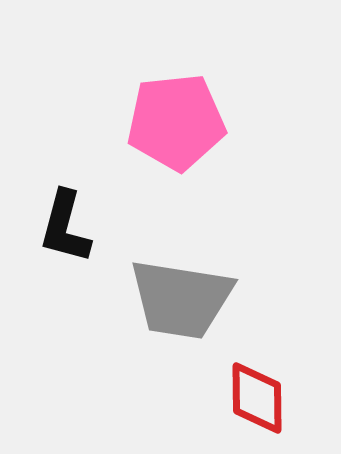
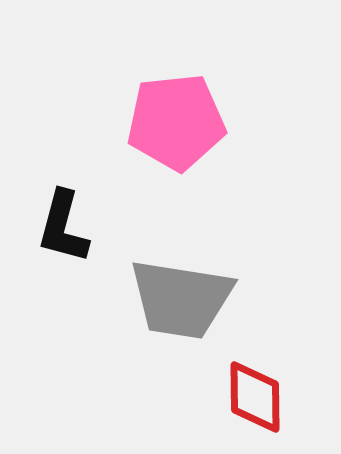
black L-shape: moved 2 px left
red diamond: moved 2 px left, 1 px up
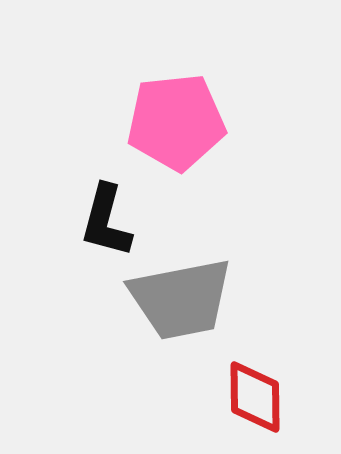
black L-shape: moved 43 px right, 6 px up
gray trapezoid: rotated 20 degrees counterclockwise
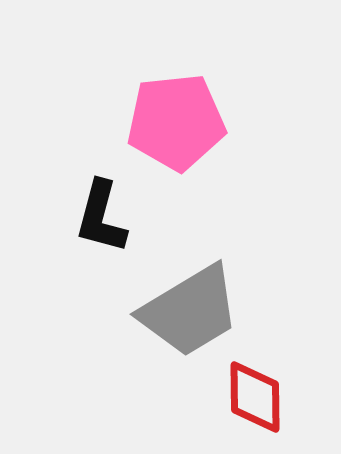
black L-shape: moved 5 px left, 4 px up
gray trapezoid: moved 9 px right, 12 px down; rotated 20 degrees counterclockwise
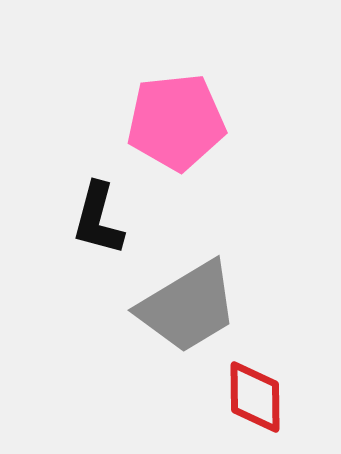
black L-shape: moved 3 px left, 2 px down
gray trapezoid: moved 2 px left, 4 px up
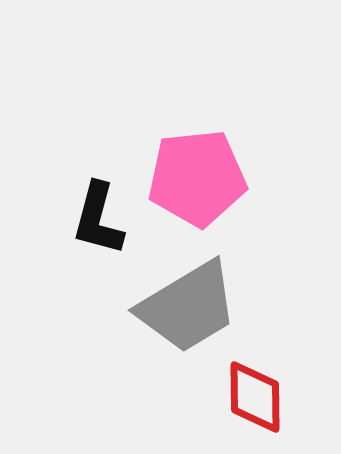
pink pentagon: moved 21 px right, 56 px down
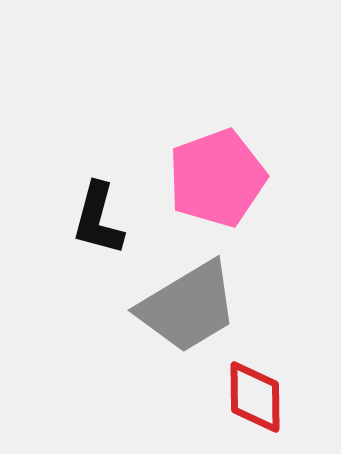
pink pentagon: moved 20 px right; rotated 14 degrees counterclockwise
